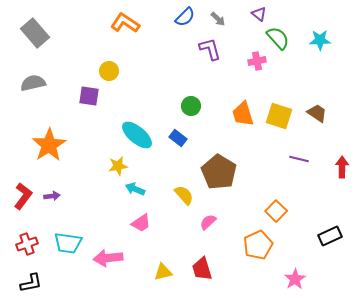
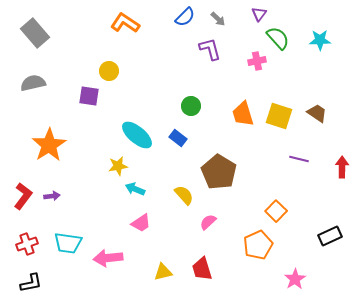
purple triangle: rotated 28 degrees clockwise
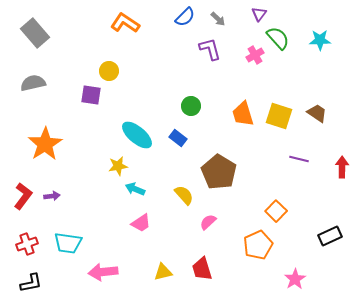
pink cross: moved 2 px left, 6 px up; rotated 18 degrees counterclockwise
purple square: moved 2 px right, 1 px up
orange star: moved 4 px left, 1 px up
pink arrow: moved 5 px left, 14 px down
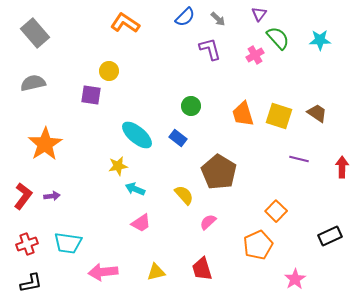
yellow triangle: moved 7 px left
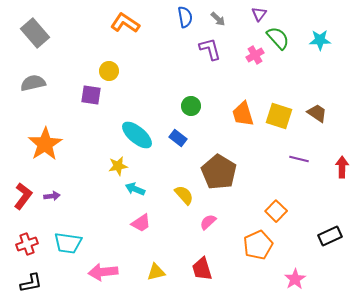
blue semicircle: rotated 55 degrees counterclockwise
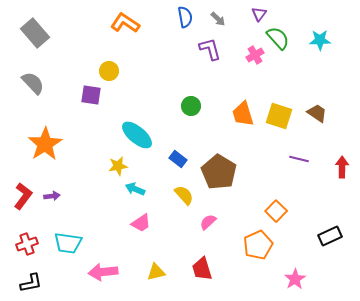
gray semicircle: rotated 60 degrees clockwise
blue rectangle: moved 21 px down
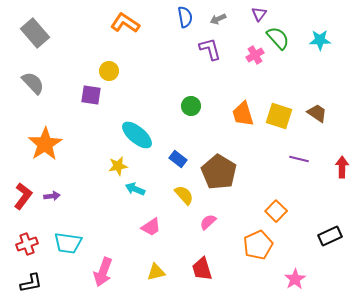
gray arrow: rotated 112 degrees clockwise
pink trapezoid: moved 10 px right, 4 px down
pink arrow: rotated 64 degrees counterclockwise
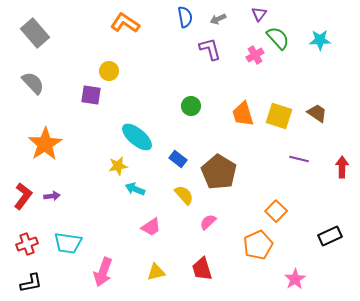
cyan ellipse: moved 2 px down
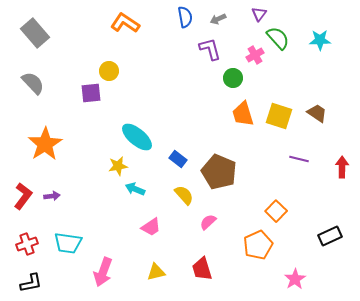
purple square: moved 2 px up; rotated 15 degrees counterclockwise
green circle: moved 42 px right, 28 px up
brown pentagon: rotated 8 degrees counterclockwise
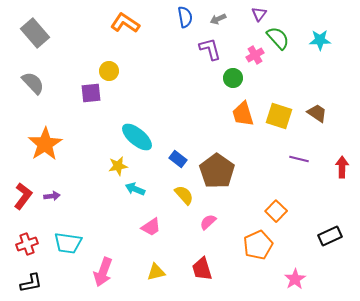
brown pentagon: moved 2 px left, 1 px up; rotated 12 degrees clockwise
